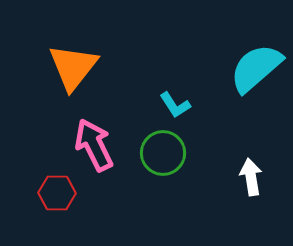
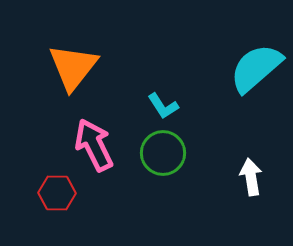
cyan L-shape: moved 12 px left, 1 px down
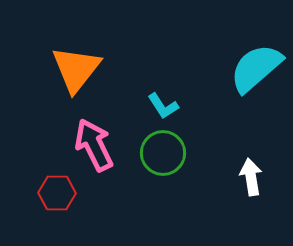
orange triangle: moved 3 px right, 2 px down
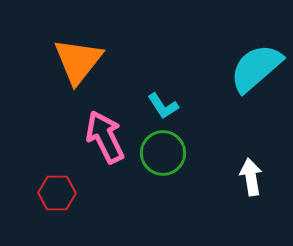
orange triangle: moved 2 px right, 8 px up
pink arrow: moved 11 px right, 8 px up
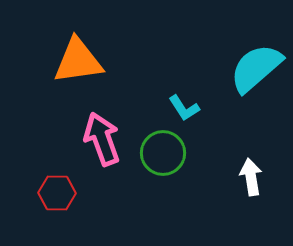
orange triangle: rotated 44 degrees clockwise
cyan L-shape: moved 21 px right, 2 px down
pink arrow: moved 3 px left, 2 px down; rotated 6 degrees clockwise
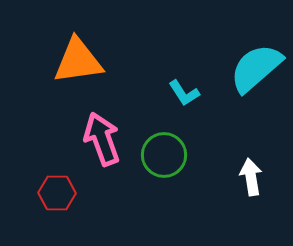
cyan L-shape: moved 15 px up
green circle: moved 1 px right, 2 px down
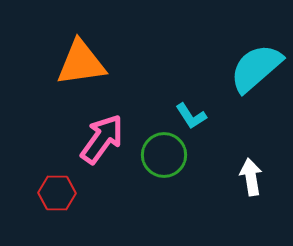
orange triangle: moved 3 px right, 2 px down
cyan L-shape: moved 7 px right, 23 px down
pink arrow: rotated 56 degrees clockwise
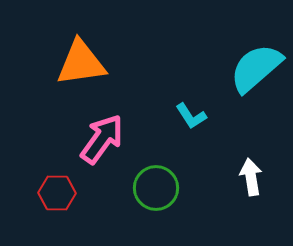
green circle: moved 8 px left, 33 px down
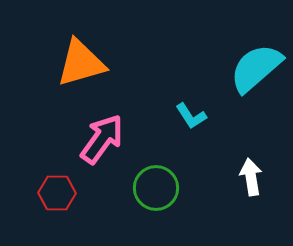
orange triangle: rotated 8 degrees counterclockwise
